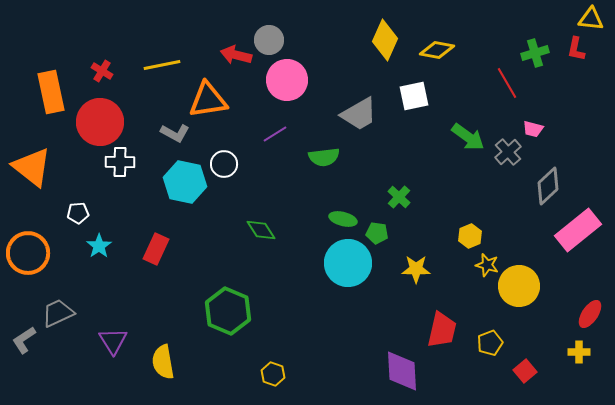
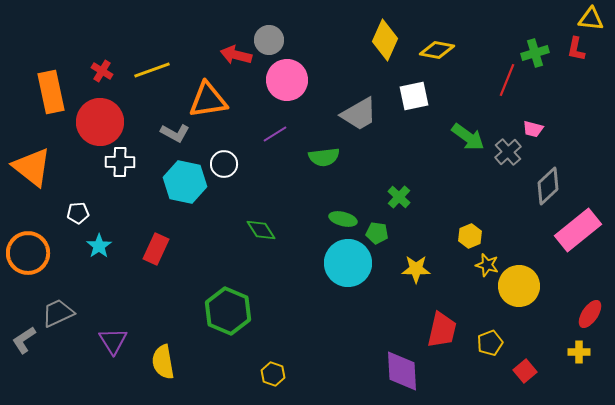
yellow line at (162, 65): moved 10 px left, 5 px down; rotated 9 degrees counterclockwise
red line at (507, 83): moved 3 px up; rotated 52 degrees clockwise
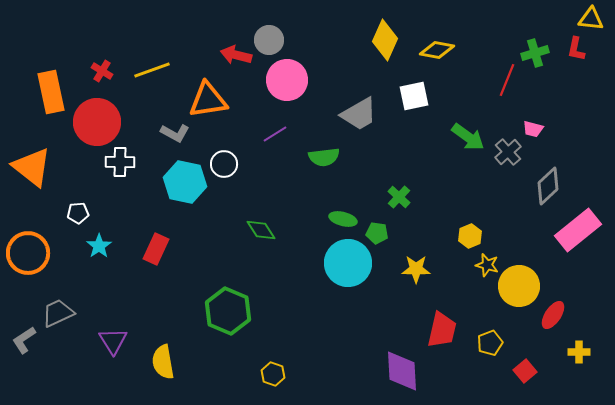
red circle at (100, 122): moved 3 px left
red ellipse at (590, 314): moved 37 px left, 1 px down
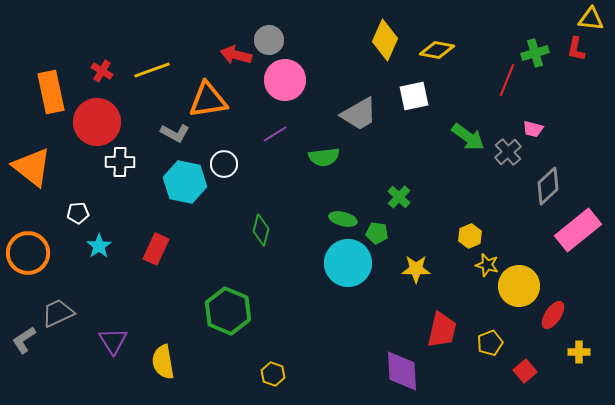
pink circle at (287, 80): moved 2 px left
green diamond at (261, 230): rotated 48 degrees clockwise
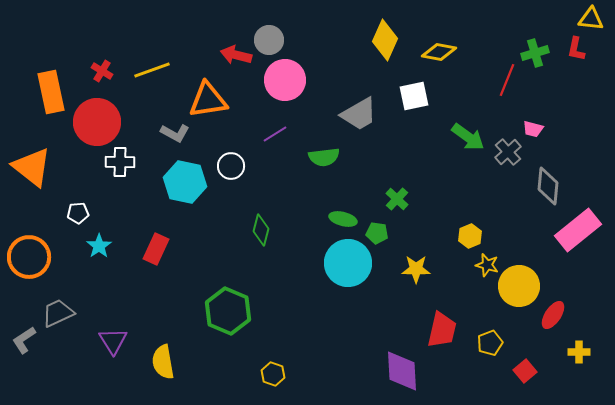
yellow diamond at (437, 50): moved 2 px right, 2 px down
white circle at (224, 164): moved 7 px right, 2 px down
gray diamond at (548, 186): rotated 42 degrees counterclockwise
green cross at (399, 197): moved 2 px left, 2 px down
orange circle at (28, 253): moved 1 px right, 4 px down
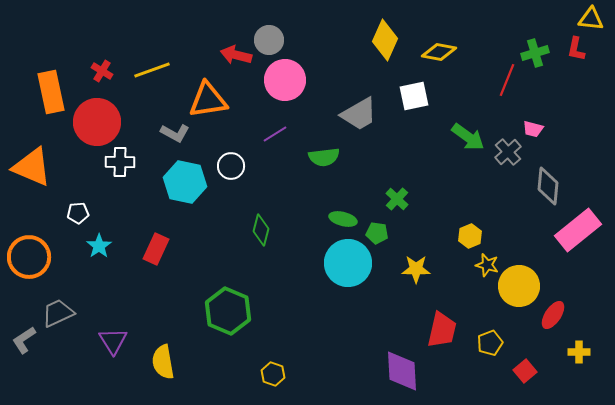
orange triangle at (32, 167): rotated 15 degrees counterclockwise
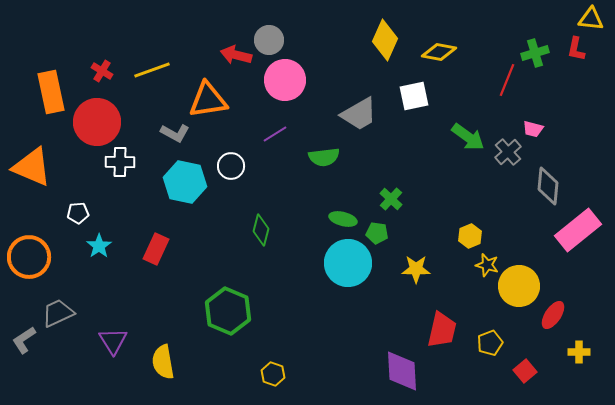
green cross at (397, 199): moved 6 px left
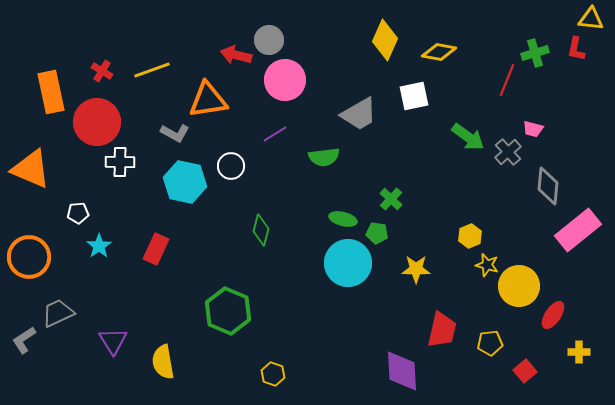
orange triangle at (32, 167): moved 1 px left, 2 px down
yellow pentagon at (490, 343): rotated 15 degrees clockwise
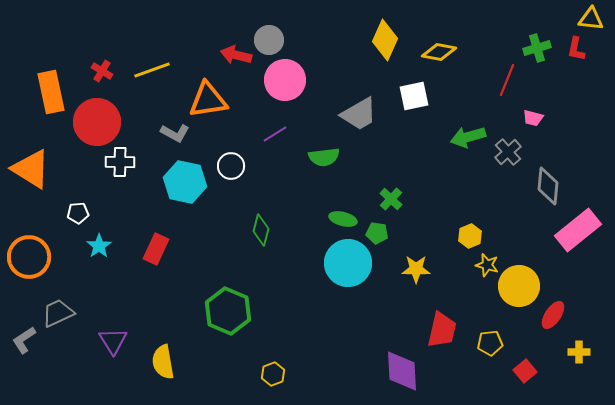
green cross at (535, 53): moved 2 px right, 5 px up
pink trapezoid at (533, 129): moved 11 px up
green arrow at (468, 137): rotated 128 degrees clockwise
orange triangle at (31, 169): rotated 9 degrees clockwise
yellow hexagon at (273, 374): rotated 20 degrees clockwise
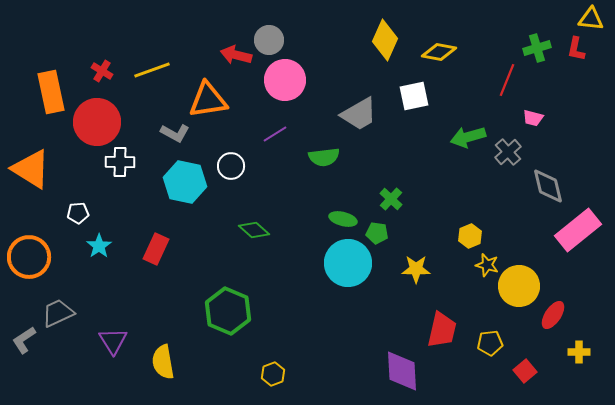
gray diamond at (548, 186): rotated 18 degrees counterclockwise
green diamond at (261, 230): moved 7 px left; rotated 64 degrees counterclockwise
